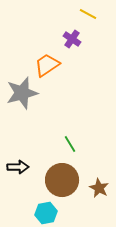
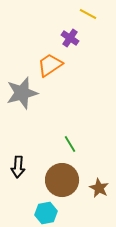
purple cross: moved 2 px left, 1 px up
orange trapezoid: moved 3 px right
black arrow: rotated 95 degrees clockwise
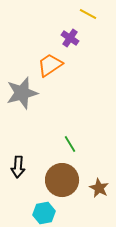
cyan hexagon: moved 2 px left
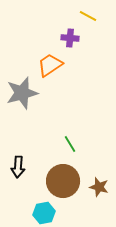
yellow line: moved 2 px down
purple cross: rotated 30 degrees counterclockwise
brown circle: moved 1 px right, 1 px down
brown star: moved 1 px up; rotated 12 degrees counterclockwise
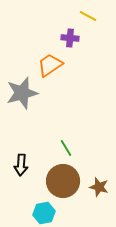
green line: moved 4 px left, 4 px down
black arrow: moved 3 px right, 2 px up
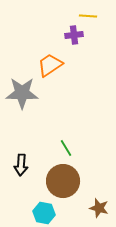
yellow line: rotated 24 degrees counterclockwise
purple cross: moved 4 px right, 3 px up; rotated 12 degrees counterclockwise
gray star: rotated 16 degrees clockwise
brown star: moved 21 px down
cyan hexagon: rotated 20 degrees clockwise
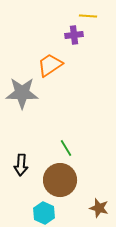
brown circle: moved 3 px left, 1 px up
cyan hexagon: rotated 15 degrees clockwise
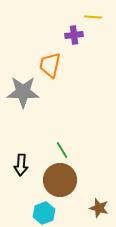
yellow line: moved 5 px right, 1 px down
orange trapezoid: rotated 44 degrees counterclockwise
gray star: moved 1 px right, 1 px up
green line: moved 4 px left, 2 px down
cyan hexagon: rotated 15 degrees clockwise
